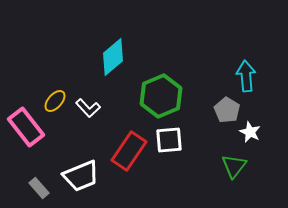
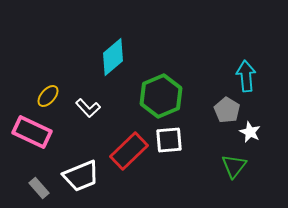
yellow ellipse: moved 7 px left, 5 px up
pink rectangle: moved 6 px right, 5 px down; rotated 27 degrees counterclockwise
red rectangle: rotated 12 degrees clockwise
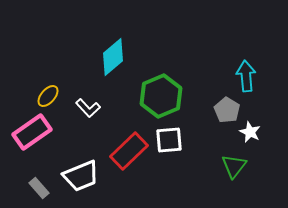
pink rectangle: rotated 60 degrees counterclockwise
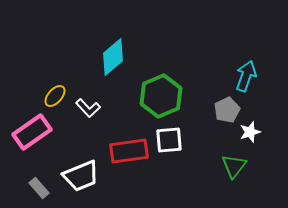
cyan arrow: rotated 24 degrees clockwise
yellow ellipse: moved 7 px right
gray pentagon: rotated 15 degrees clockwise
white star: rotated 30 degrees clockwise
red rectangle: rotated 36 degrees clockwise
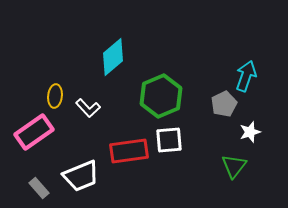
yellow ellipse: rotated 35 degrees counterclockwise
gray pentagon: moved 3 px left, 6 px up
pink rectangle: moved 2 px right
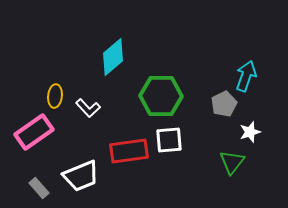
green hexagon: rotated 24 degrees clockwise
green triangle: moved 2 px left, 4 px up
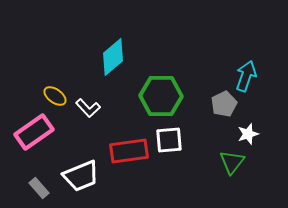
yellow ellipse: rotated 60 degrees counterclockwise
white star: moved 2 px left, 2 px down
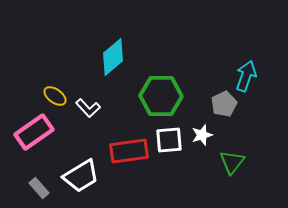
white star: moved 46 px left, 1 px down
white trapezoid: rotated 9 degrees counterclockwise
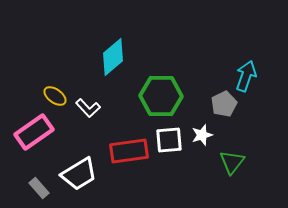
white trapezoid: moved 2 px left, 2 px up
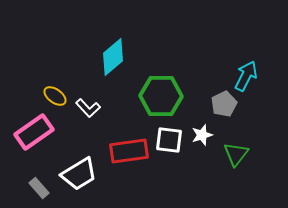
cyan arrow: rotated 8 degrees clockwise
white square: rotated 12 degrees clockwise
green triangle: moved 4 px right, 8 px up
